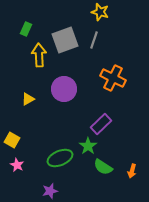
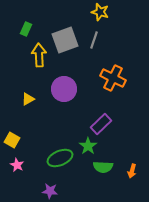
green semicircle: rotated 30 degrees counterclockwise
purple star: rotated 21 degrees clockwise
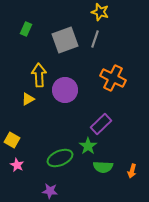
gray line: moved 1 px right, 1 px up
yellow arrow: moved 20 px down
purple circle: moved 1 px right, 1 px down
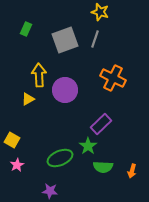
pink star: rotated 16 degrees clockwise
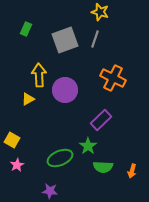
purple rectangle: moved 4 px up
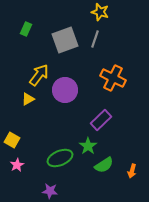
yellow arrow: rotated 40 degrees clockwise
green semicircle: moved 1 px right, 2 px up; rotated 36 degrees counterclockwise
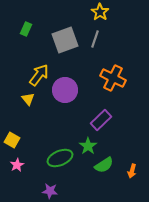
yellow star: rotated 18 degrees clockwise
yellow triangle: rotated 40 degrees counterclockwise
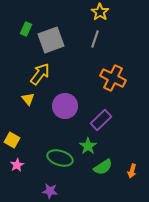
gray square: moved 14 px left
yellow arrow: moved 1 px right, 1 px up
purple circle: moved 16 px down
green ellipse: rotated 40 degrees clockwise
green semicircle: moved 1 px left, 2 px down
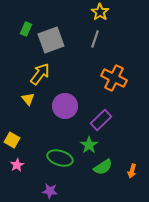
orange cross: moved 1 px right
green star: moved 1 px right, 1 px up
